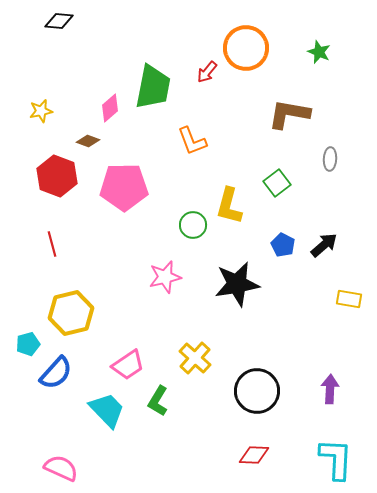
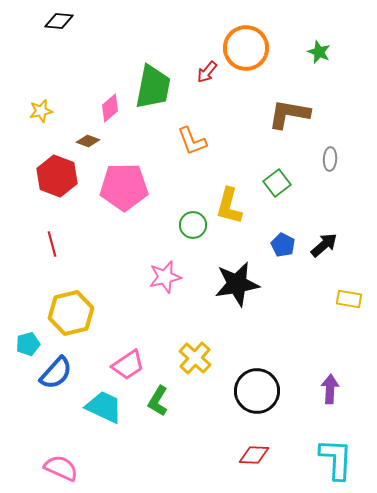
cyan trapezoid: moved 3 px left, 3 px up; rotated 21 degrees counterclockwise
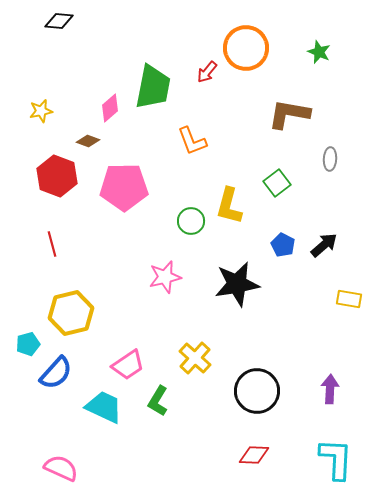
green circle: moved 2 px left, 4 px up
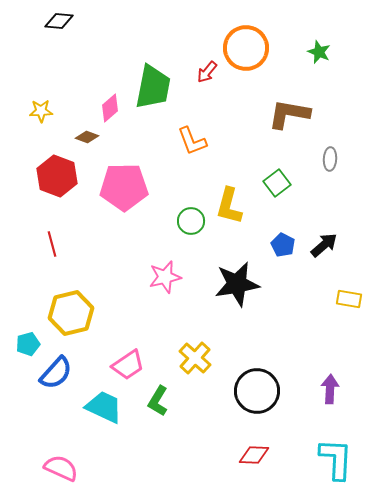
yellow star: rotated 10 degrees clockwise
brown diamond: moved 1 px left, 4 px up
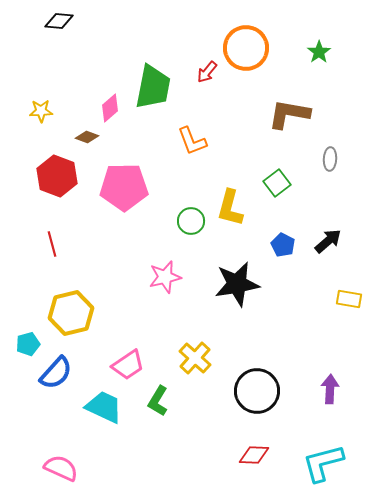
green star: rotated 15 degrees clockwise
yellow L-shape: moved 1 px right, 2 px down
black arrow: moved 4 px right, 4 px up
cyan L-shape: moved 13 px left, 4 px down; rotated 108 degrees counterclockwise
